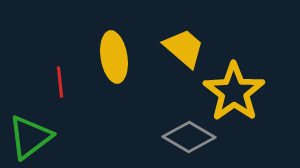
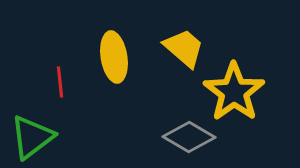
green triangle: moved 2 px right
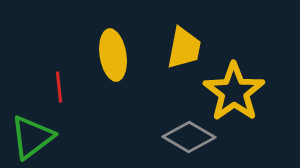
yellow trapezoid: rotated 60 degrees clockwise
yellow ellipse: moved 1 px left, 2 px up
red line: moved 1 px left, 5 px down
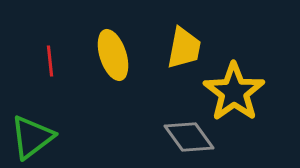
yellow ellipse: rotated 9 degrees counterclockwise
red line: moved 9 px left, 26 px up
gray diamond: rotated 24 degrees clockwise
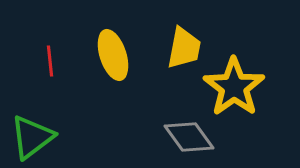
yellow star: moved 5 px up
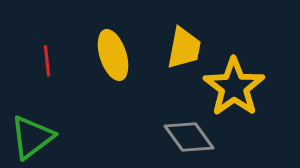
red line: moved 3 px left
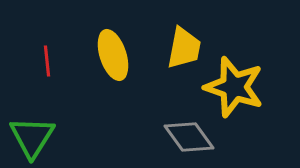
yellow star: rotated 18 degrees counterclockwise
green triangle: rotated 21 degrees counterclockwise
